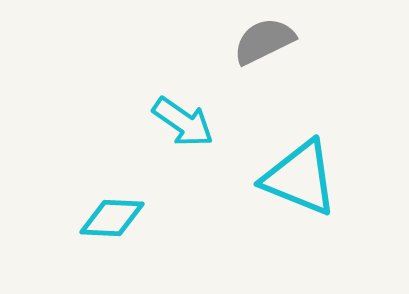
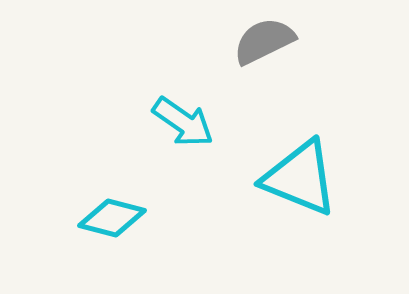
cyan diamond: rotated 12 degrees clockwise
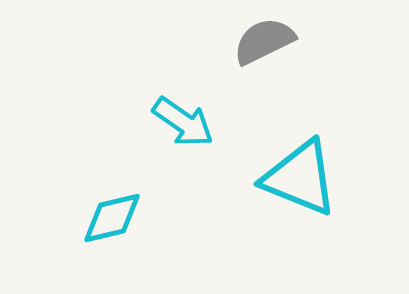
cyan diamond: rotated 28 degrees counterclockwise
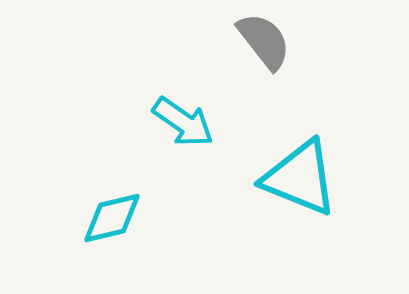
gray semicircle: rotated 78 degrees clockwise
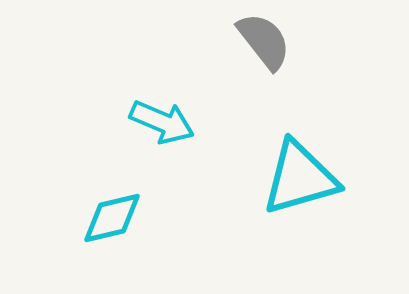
cyan arrow: moved 21 px left; rotated 12 degrees counterclockwise
cyan triangle: rotated 38 degrees counterclockwise
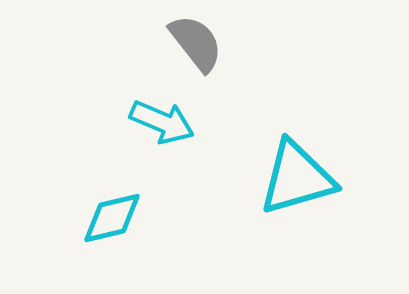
gray semicircle: moved 68 px left, 2 px down
cyan triangle: moved 3 px left
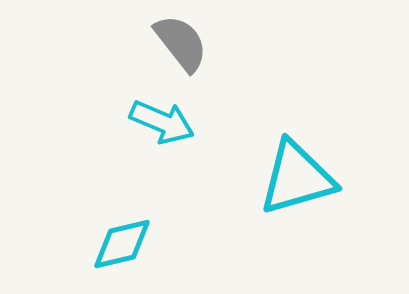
gray semicircle: moved 15 px left
cyan diamond: moved 10 px right, 26 px down
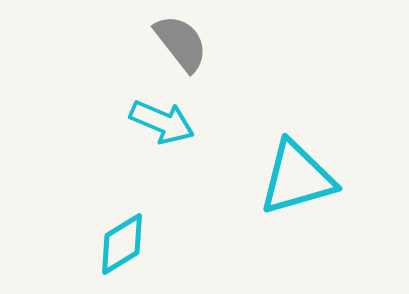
cyan diamond: rotated 18 degrees counterclockwise
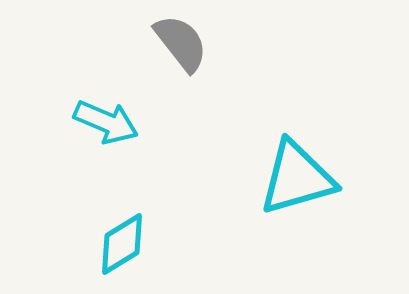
cyan arrow: moved 56 px left
